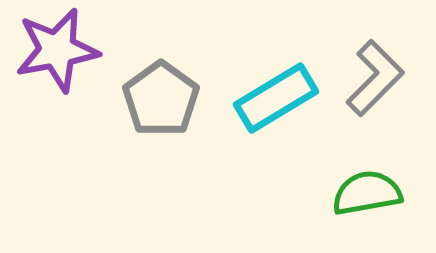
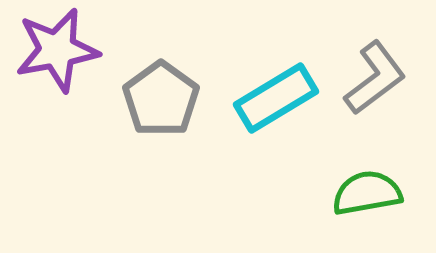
gray L-shape: rotated 8 degrees clockwise
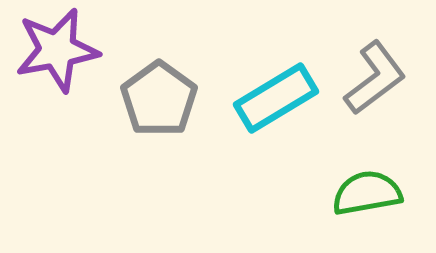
gray pentagon: moved 2 px left
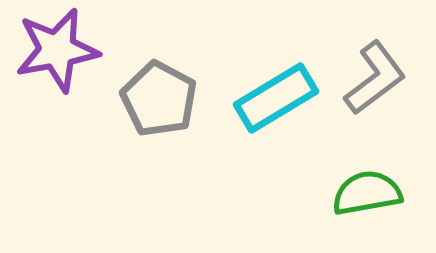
gray pentagon: rotated 8 degrees counterclockwise
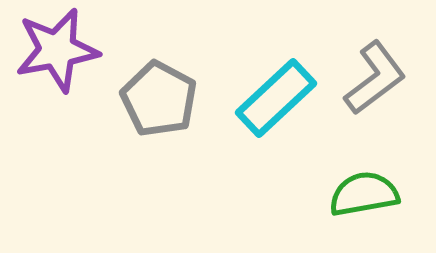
cyan rectangle: rotated 12 degrees counterclockwise
green semicircle: moved 3 px left, 1 px down
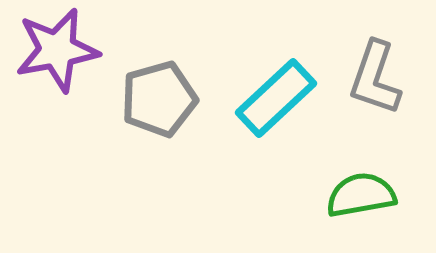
gray L-shape: rotated 146 degrees clockwise
gray pentagon: rotated 28 degrees clockwise
green semicircle: moved 3 px left, 1 px down
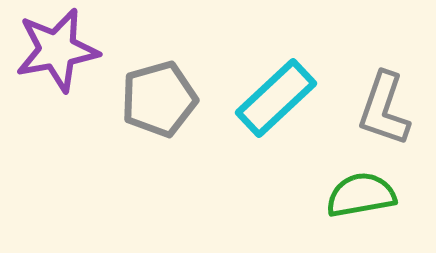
gray L-shape: moved 9 px right, 31 px down
